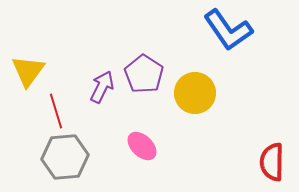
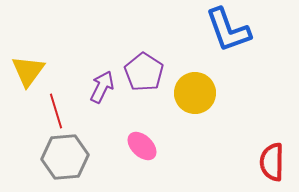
blue L-shape: rotated 15 degrees clockwise
purple pentagon: moved 2 px up
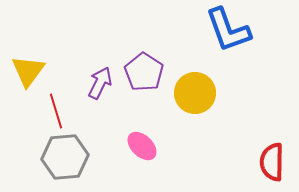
purple arrow: moved 2 px left, 4 px up
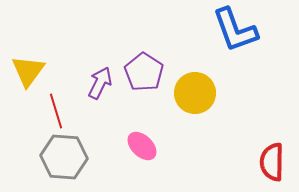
blue L-shape: moved 7 px right
gray hexagon: moved 1 px left; rotated 9 degrees clockwise
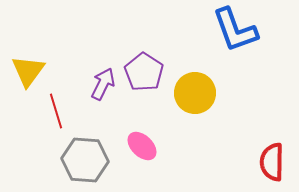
purple arrow: moved 3 px right, 1 px down
gray hexagon: moved 21 px right, 3 px down
